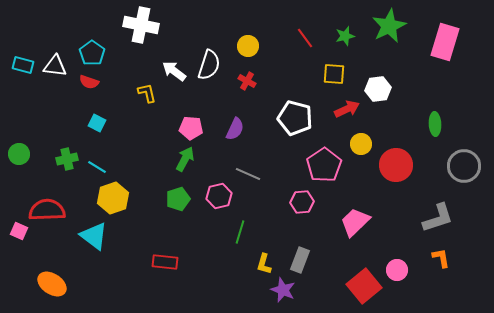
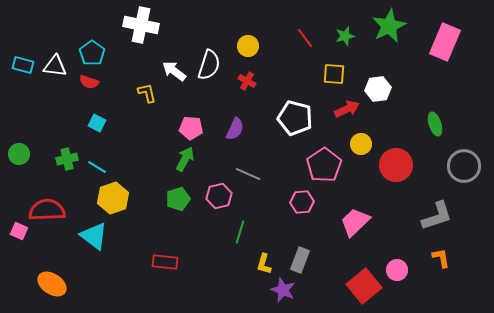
pink rectangle at (445, 42): rotated 6 degrees clockwise
green ellipse at (435, 124): rotated 15 degrees counterclockwise
gray L-shape at (438, 218): moved 1 px left, 2 px up
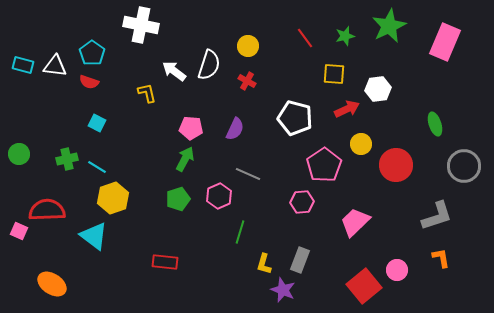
pink hexagon at (219, 196): rotated 10 degrees counterclockwise
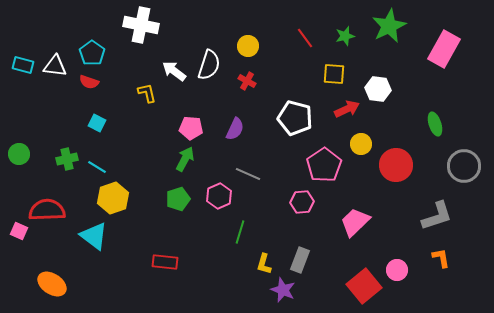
pink rectangle at (445, 42): moved 1 px left, 7 px down; rotated 6 degrees clockwise
white hexagon at (378, 89): rotated 15 degrees clockwise
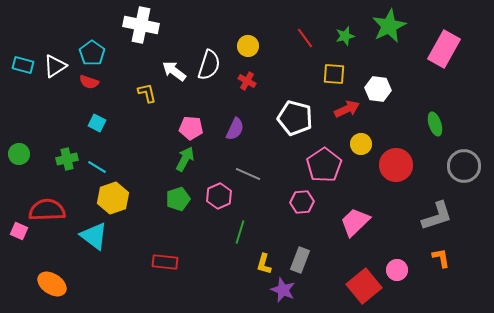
white triangle at (55, 66): rotated 40 degrees counterclockwise
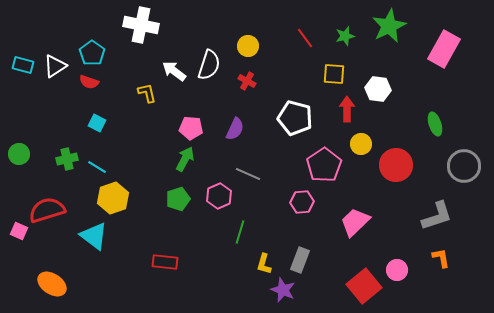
red arrow at (347, 109): rotated 65 degrees counterclockwise
red semicircle at (47, 210): rotated 15 degrees counterclockwise
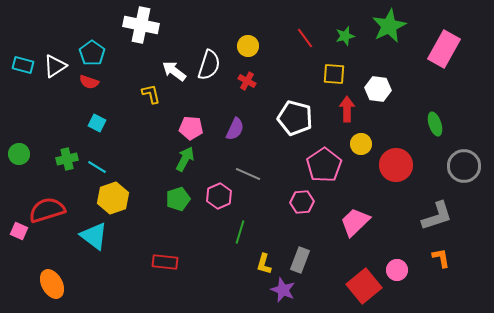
yellow L-shape at (147, 93): moved 4 px right, 1 px down
orange ellipse at (52, 284): rotated 28 degrees clockwise
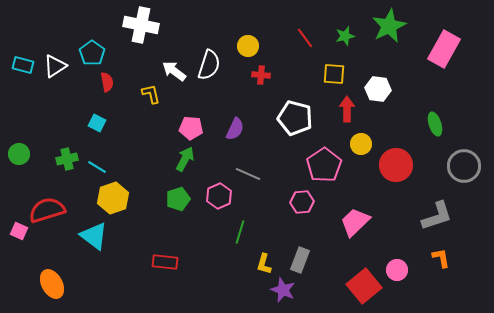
red cross at (247, 81): moved 14 px right, 6 px up; rotated 24 degrees counterclockwise
red semicircle at (89, 82): moved 18 px right; rotated 120 degrees counterclockwise
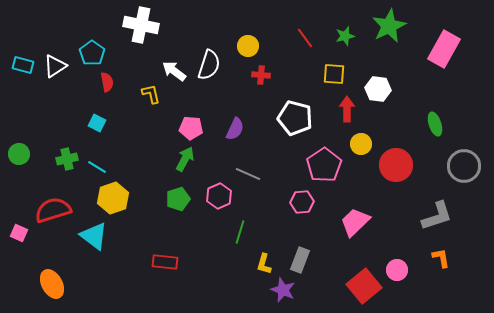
red semicircle at (47, 210): moved 6 px right
pink square at (19, 231): moved 2 px down
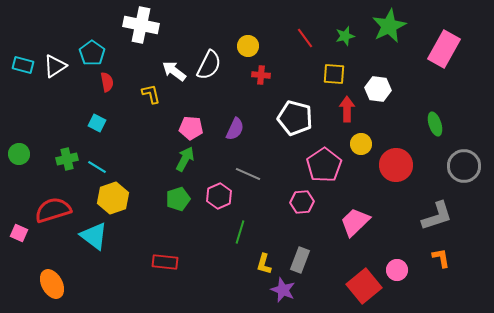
white semicircle at (209, 65): rotated 8 degrees clockwise
